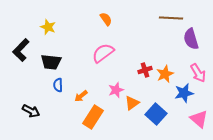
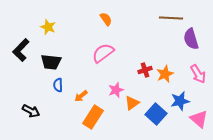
pink arrow: moved 1 px down
blue star: moved 4 px left, 8 px down
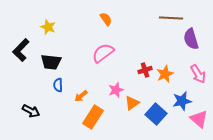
blue star: moved 2 px right
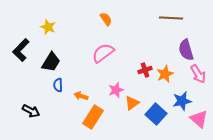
purple semicircle: moved 5 px left, 11 px down
black trapezoid: rotated 65 degrees counterclockwise
orange arrow: rotated 56 degrees clockwise
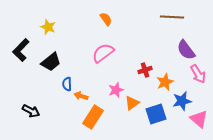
brown line: moved 1 px right, 1 px up
purple semicircle: rotated 20 degrees counterclockwise
black trapezoid: rotated 20 degrees clockwise
orange star: moved 8 px down
blue semicircle: moved 9 px right, 1 px up
blue square: rotated 30 degrees clockwise
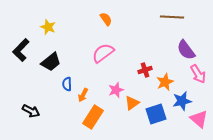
orange arrow: moved 2 px right, 1 px up; rotated 80 degrees counterclockwise
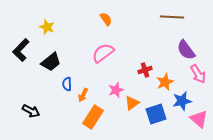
yellow star: moved 1 px left
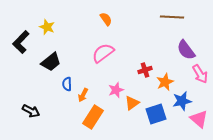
black L-shape: moved 8 px up
pink arrow: moved 2 px right
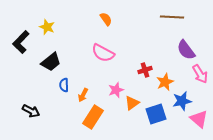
pink semicircle: rotated 115 degrees counterclockwise
blue semicircle: moved 3 px left, 1 px down
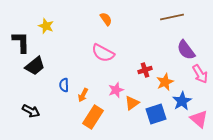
brown line: rotated 15 degrees counterclockwise
yellow star: moved 1 px left, 1 px up
black L-shape: rotated 135 degrees clockwise
black trapezoid: moved 16 px left, 4 px down
blue star: rotated 18 degrees counterclockwise
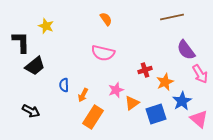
pink semicircle: rotated 15 degrees counterclockwise
